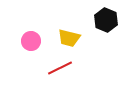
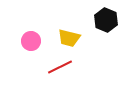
red line: moved 1 px up
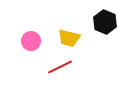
black hexagon: moved 1 px left, 2 px down
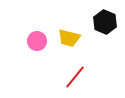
pink circle: moved 6 px right
red line: moved 15 px right, 10 px down; rotated 25 degrees counterclockwise
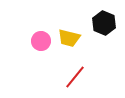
black hexagon: moved 1 px left, 1 px down
pink circle: moved 4 px right
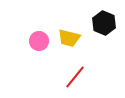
pink circle: moved 2 px left
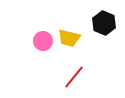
pink circle: moved 4 px right
red line: moved 1 px left
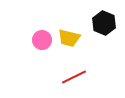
pink circle: moved 1 px left, 1 px up
red line: rotated 25 degrees clockwise
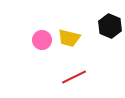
black hexagon: moved 6 px right, 3 px down
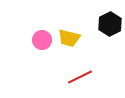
black hexagon: moved 2 px up; rotated 10 degrees clockwise
red line: moved 6 px right
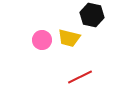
black hexagon: moved 18 px left, 9 px up; rotated 20 degrees counterclockwise
